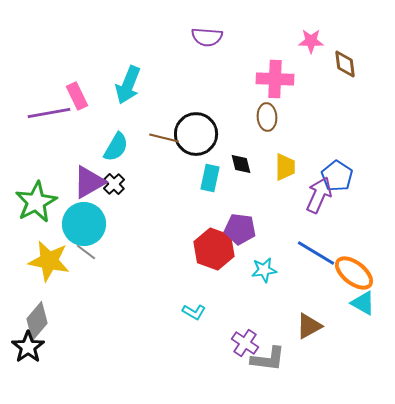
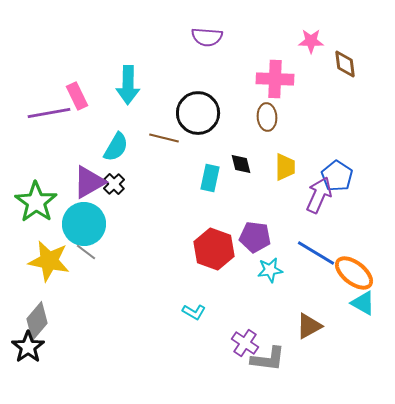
cyan arrow: rotated 21 degrees counterclockwise
black circle: moved 2 px right, 21 px up
green star: rotated 9 degrees counterclockwise
purple pentagon: moved 15 px right, 8 px down
cyan star: moved 6 px right
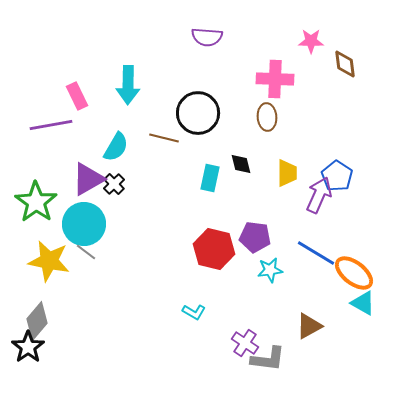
purple line: moved 2 px right, 12 px down
yellow trapezoid: moved 2 px right, 6 px down
purple triangle: moved 1 px left, 3 px up
red hexagon: rotated 6 degrees counterclockwise
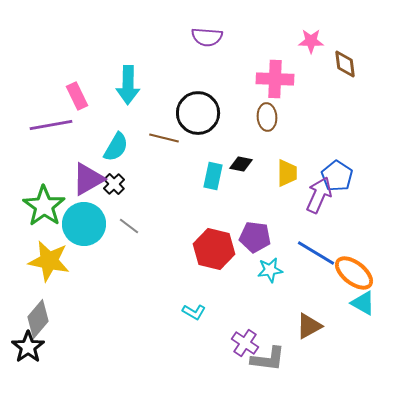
black diamond: rotated 65 degrees counterclockwise
cyan rectangle: moved 3 px right, 2 px up
green star: moved 8 px right, 4 px down
gray line: moved 43 px right, 26 px up
gray diamond: moved 1 px right, 2 px up
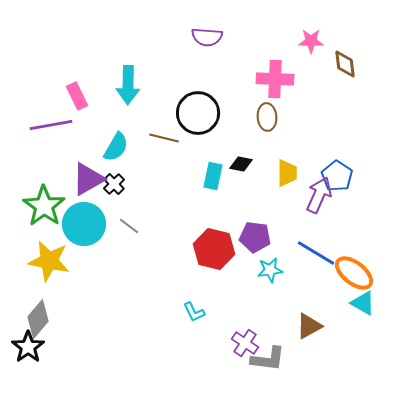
cyan L-shape: rotated 35 degrees clockwise
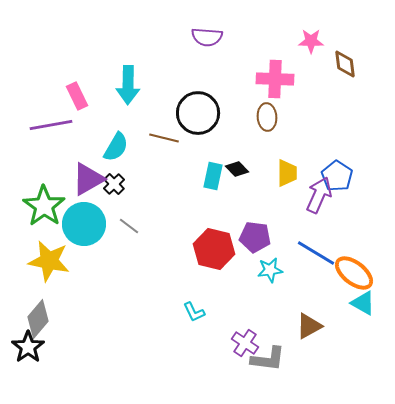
black diamond: moved 4 px left, 5 px down; rotated 35 degrees clockwise
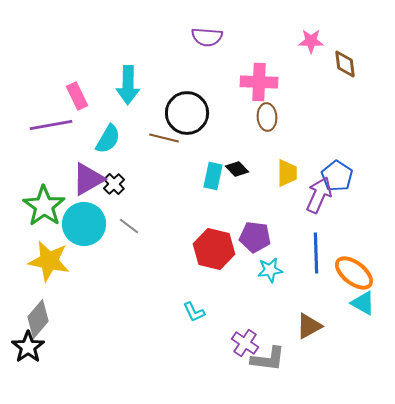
pink cross: moved 16 px left, 3 px down
black circle: moved 11 px left
cyan semicircle: moved 8 px left, 8 px up
blue line: rotated 57 degrees clockwise
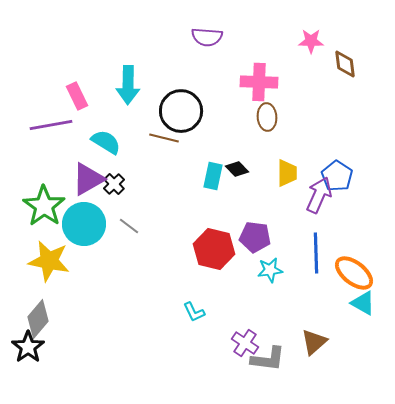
black circle: moved 6 px left, 2 px up
cyan semicircle: moved 2 px left, 3 px down; rotated 88 degrees counterclockwise
brown triangle: moved 5 px right, 16 px down; rotated 12 degrees counterclockwise
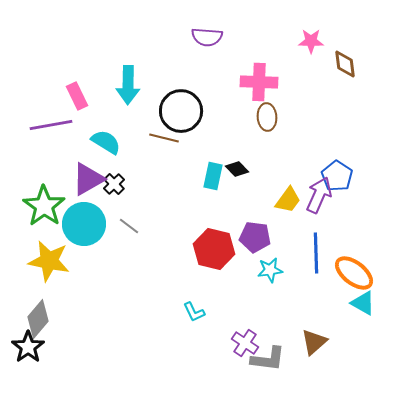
yellow trapezoid: moved 1 px right, 27 px down; rotated 36 degrees clockwise
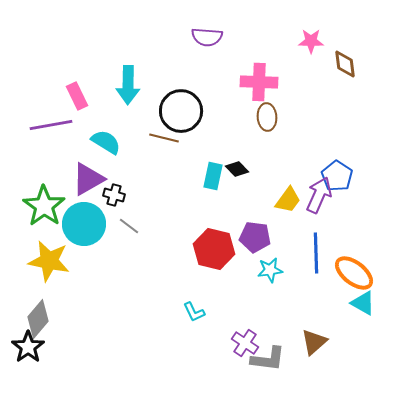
black cross: moved 11 px down; rotated 30 degrees counterclockwise
